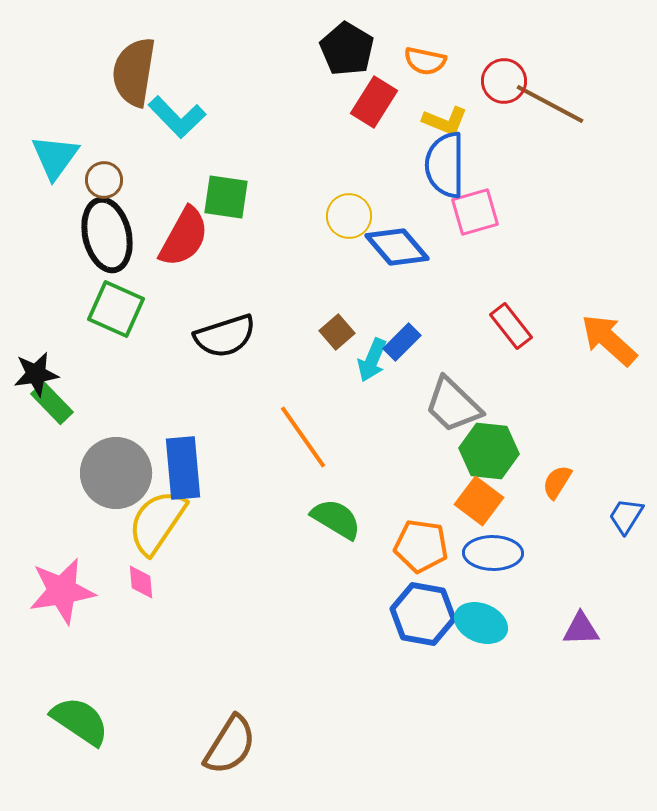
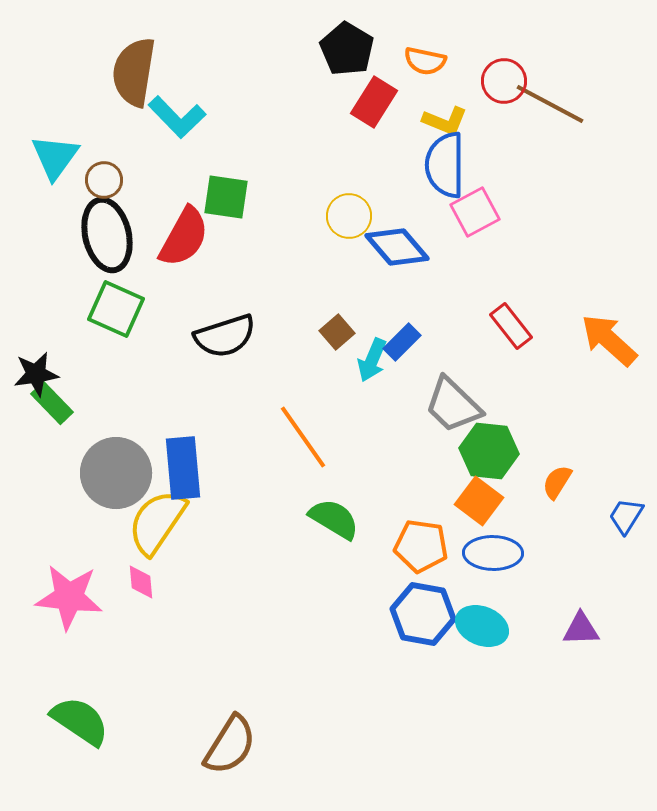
pink square at (475, 212): rotated 12 degrees counterclockwise
green semicircle at (336, 519): moved 2 px left
pink star at (62, 591): moved 7 px right, 6 px down; rotated 16 degrees clockwise
cyan ellipse at (481, 623): moved 1 px right, 3 px down
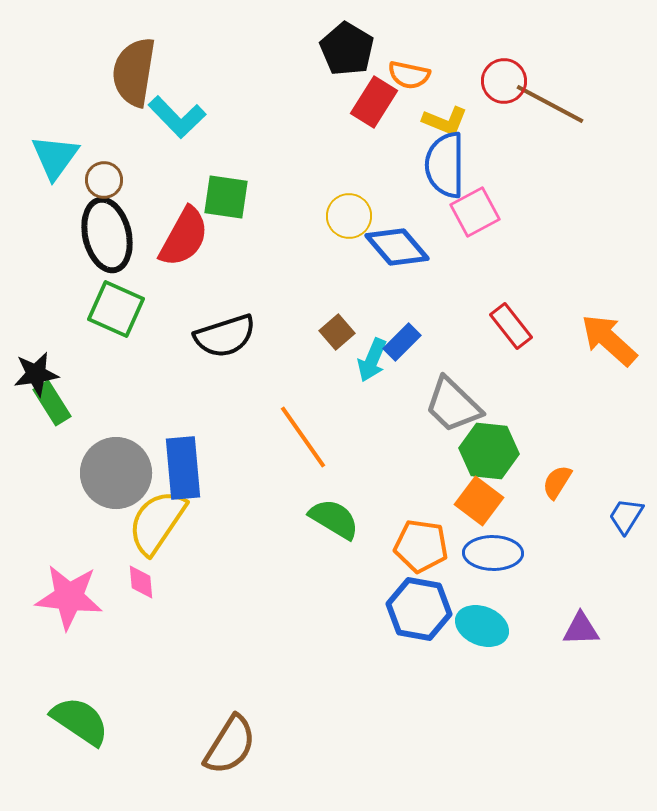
orange semicircle at (425, 61): moved 16 px left, 14 px down
green rectangle at (52, 403): rotated 12 degrees clockwise
blue hexagon at (423, 614): moved 4 px left, 5 px up
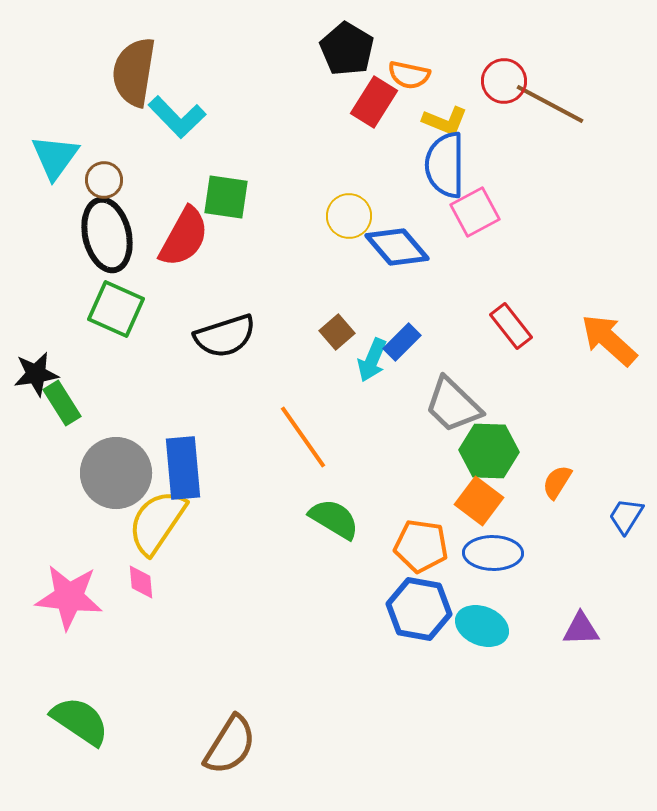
green rectangle at (52, 403): moved 10 px right
green hexagon at (489, 451): rotated 4 degrees counterclockwise
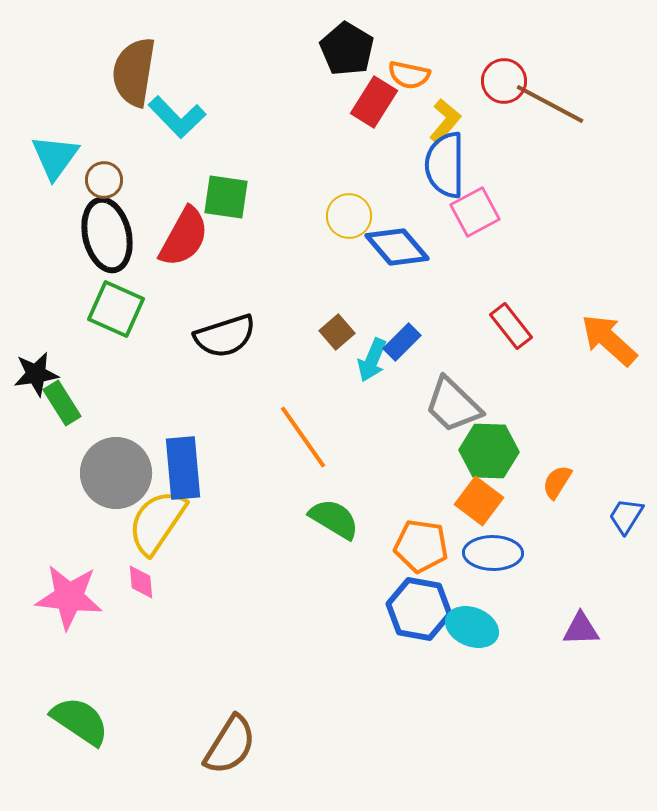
yellow L-shape at (445, 121): rotated 72 degrees counterclockwise
cyan ellipse at (482, 626): moved 10 px left, 1 px down
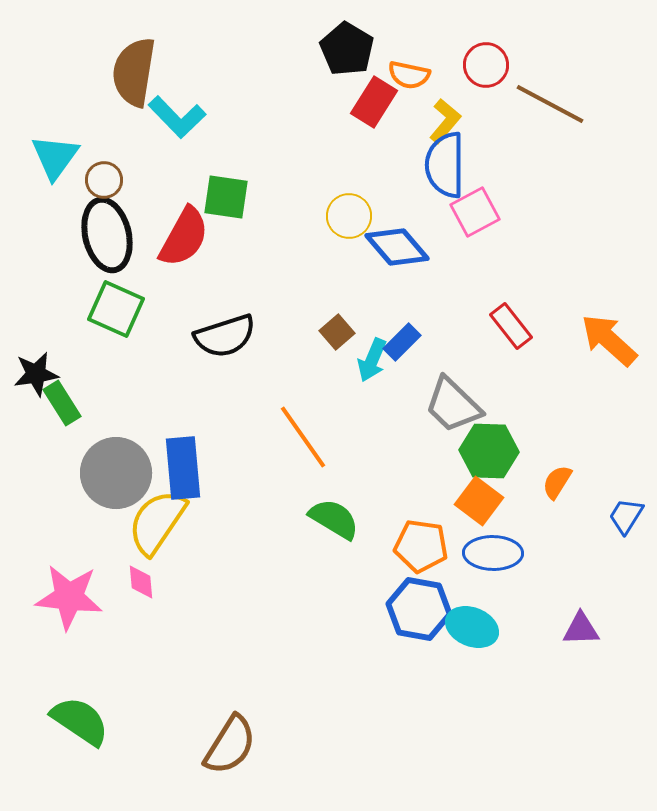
red circle at (504, 81): moved 18 px left, 16 px up
